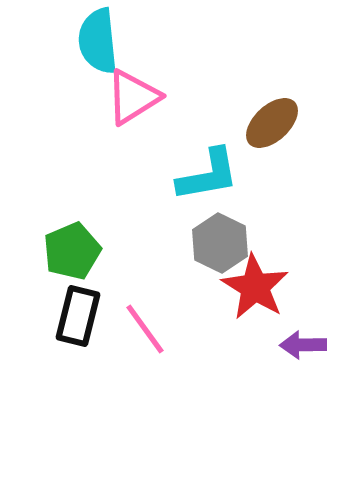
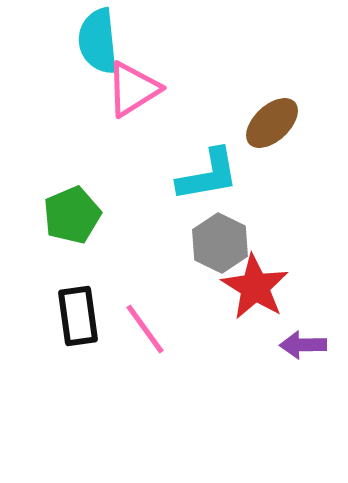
pink triangle: moved 8 px up
green pentagon: moved 36 px up
black rectangle: rotated 22 degrees counterclockwise
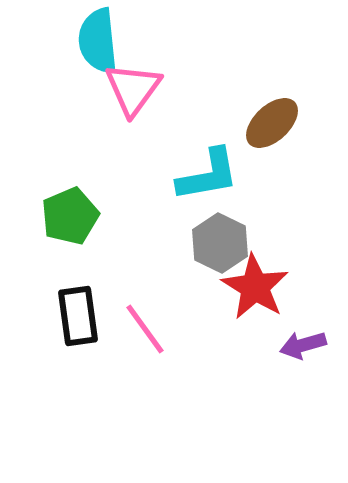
pink triangle: rotated 22 degrees counterclockwise
green pentagon: moved 2 px left, 1 px down
purple arrow: rotated 15 degrees counterclockwise
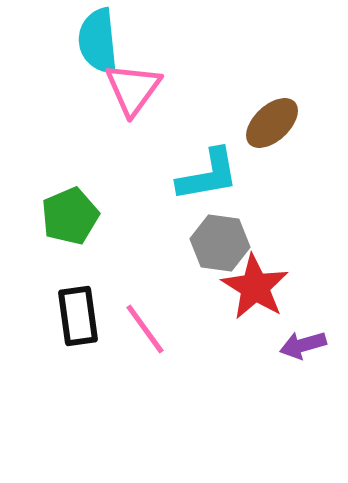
gray hexagon: rotated 18 degrees counterclockwise
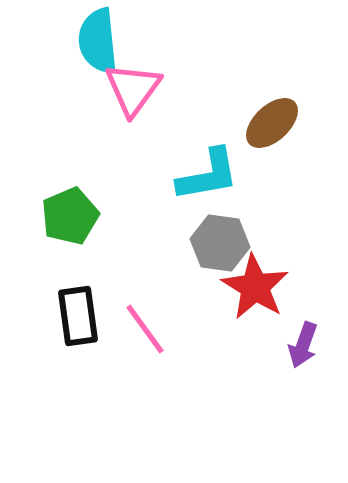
purple arrow: rotated 54 degrees counterclockwise
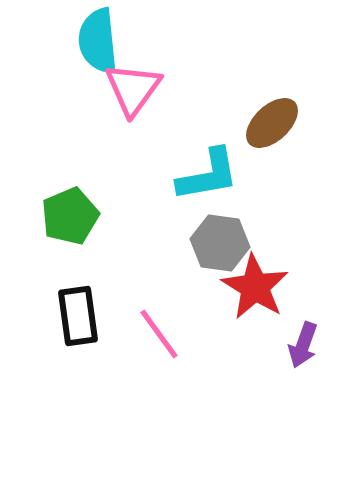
pink line: moved 14 px right, 5 px down
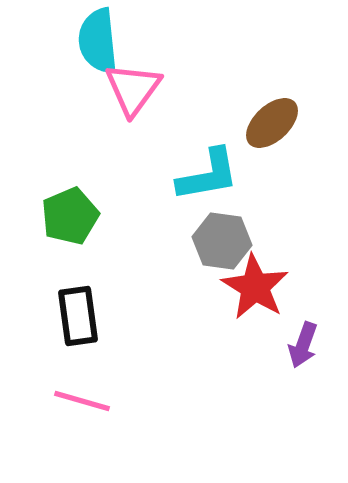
gray hexagon: moved 2 px right, 2 px up
pink line: moved 77 px left, 67 px down; rotated 38 degrees counterclockwise
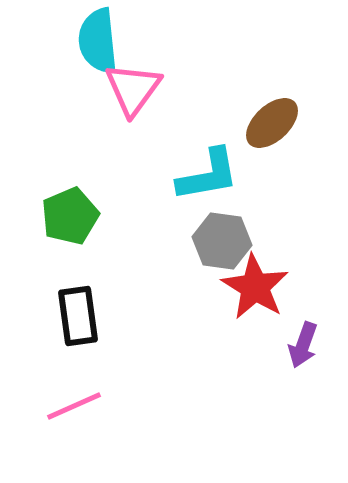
pink line: moved 8 px left, 5 px down; rotated 40 degrees counterclockwise
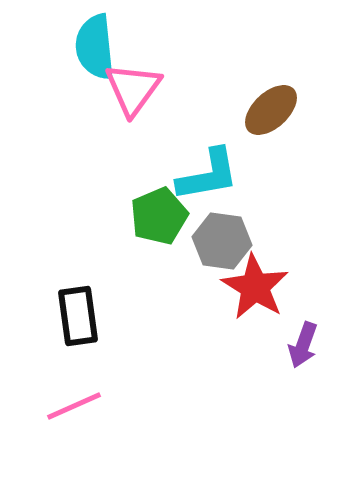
cyan semicircle: moved 3 px left, 6 px down
brown ellipse: moved 1 px left, 13 px up
green pentagon: moved 89 px right
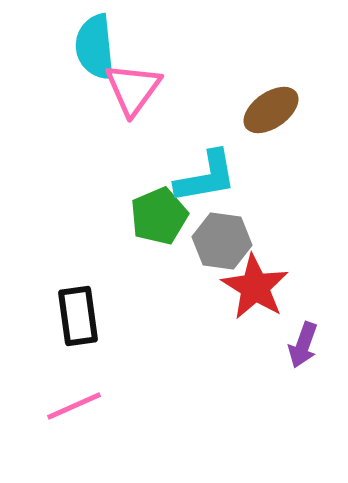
brown ellipse: rotated 8 degrees clockwise
cyan L-shape: moved 2 px left, 2 px down
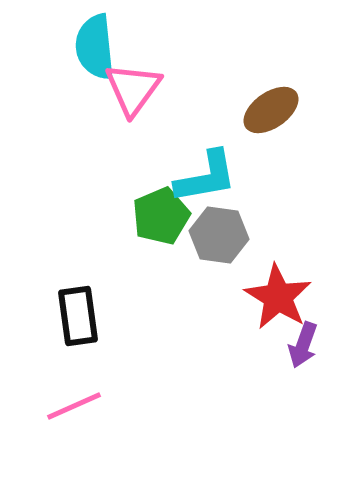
green pentagon: moved 2 px right
gray hexagon: moved 3 px left, 6 px up
red star: moved 23 px right, 10 px down
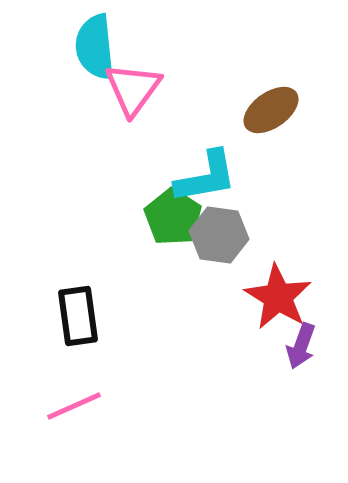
green pentagon: moved 12 px right, 1 px down; rotated 16 degrees counterclockwise
purple arrow: moved 2 px left, 1 px down
